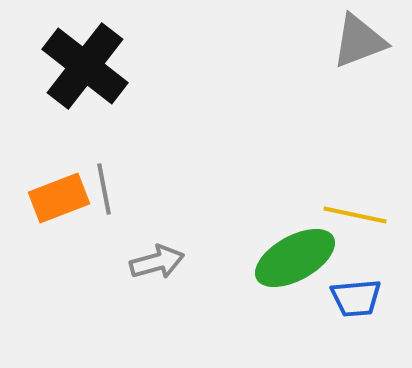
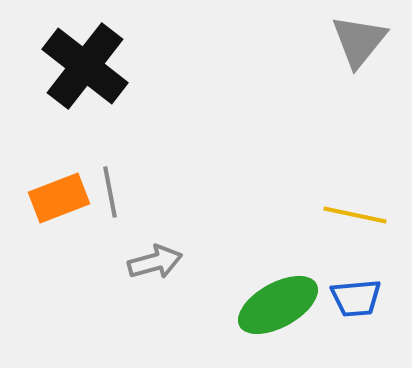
gray triangle: rotated 30 degrees counterclockwise
gray line: moved 6 px right, 3 px down
green ellipse: moved 17 px left, 47 px down
gray arrow: moved 2 px left
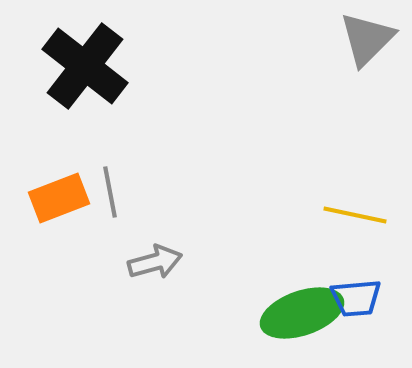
gray triangle: moved 8 px right, 2 px up; rotated 6 degrees clockwise
green ellipse: moved 24 px right, 8 px down; rotated 10 degrees clockwise
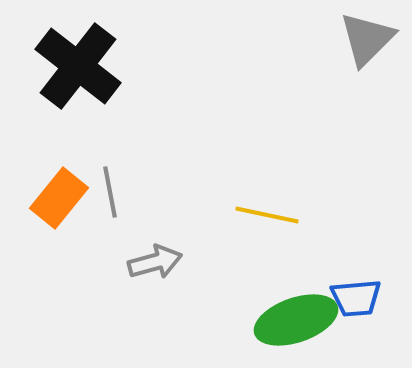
black cross: moved 7 px left
orange rectangle: rotated 30 degrees counterclockwise
yellow line: moved 88 px left
green ellipse: moved 6 px left, 7 px down
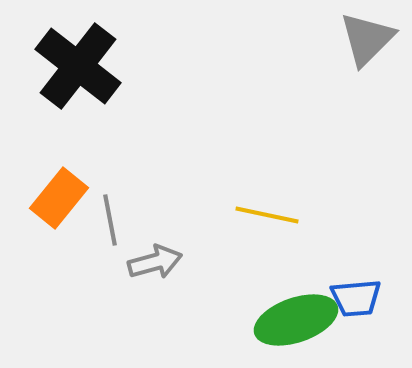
gray line: moved 28 px down
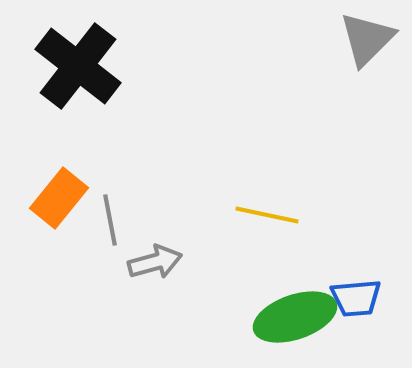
green ellipse: moved 1 px left, 3 px up
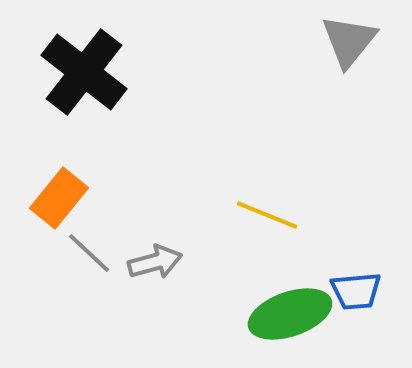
gray triangle: moved 18 px left, 2 px down; rotated 6 degrees counterclockwise
black cross: moved 6 px right, 6 px down
yellow line: rotated 10 degrees clockwise
gray line: moved 21 px left, 33 px down; rotated 36 degrees counterclockwise
blue trapezoid: moved 7 px up
green ellipse: moved 5 px left, 3 px up
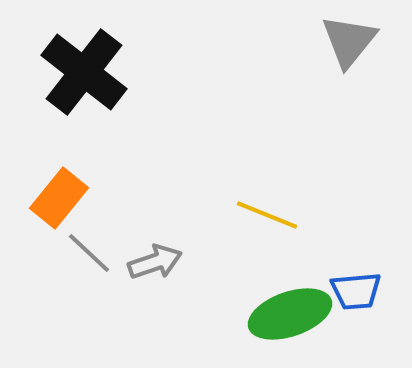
gray arrow: rotated 4 degrees counterclockwise
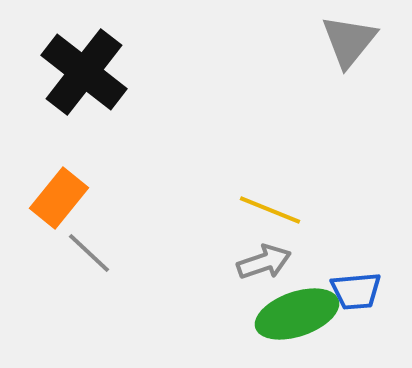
yellow line: moved 3 px right, 5 px up
gray arrow: moved 109 px right
green ellipse: moved 7 px right
